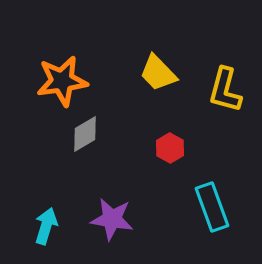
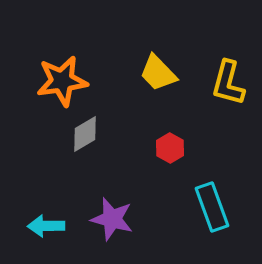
yellow L-shape: moved 3 px right, 7 px up
purple star: rotated 6 degrees clockwise
cyan arrow: rotated 108 degrees counterclockwise
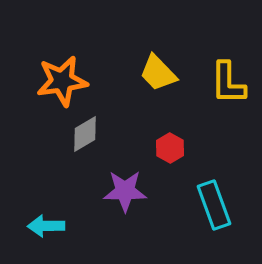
yellow L-shape: rotated 15 degrees counterclockwise
cyan rectangle: moved 2 px right, 2 px up
purple star: moved 13 px right, 28 px up; rotated 15 degrees counterclockwise
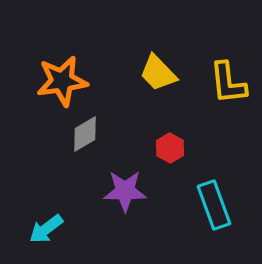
yellow L-shape: rotated 6 degrees counterclockwise
cyan arrow: moved 3 px down; rotated 36 degrees counterclockwise
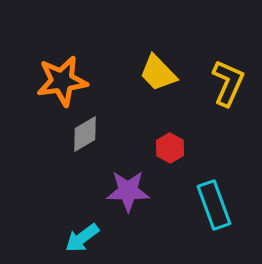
yellow L-shape: rotated 150 degrees counterclockwise
purple star: moved 3 px right
cyan arrow: moved 36 px right, 9 px down
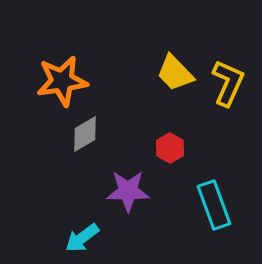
yellow trapezoid: moved 17 px right
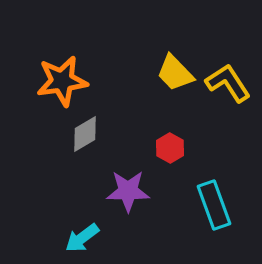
yellow L-shape: rotated 57 degrees counterclockwise
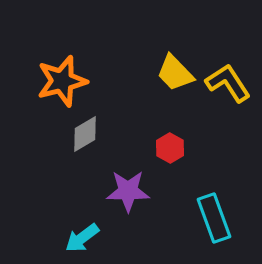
orange star: rotated 6 degrees counterclockwise
cyan rectangle: moved 13 px down
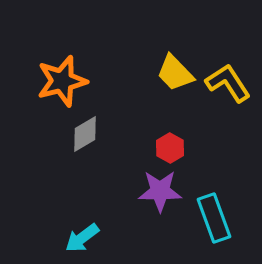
purple star: moved 32 px right
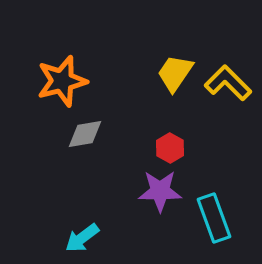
yellow trapezoid: rotated 78 degrees clockwise
yellow L-shape: rotated 12 degrees counterclockwise
gray diamond: rotated 21 degrees clockwise
